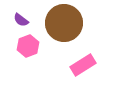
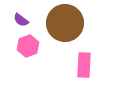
brown circle: moved 1 px right
pink rectangle: moved 1 px right; rotated 55 degrees counterclockwise
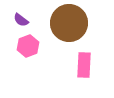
brown circle: moved 4 px right
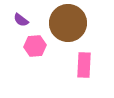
brown circle: moved 1 px left
pink hexagon: moved 7 px right; rotated 15 degrees clockwise
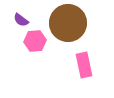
pink hexagon: moved 5 px up
pink rectangle: rotated 15 degrees counterclockwise
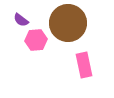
pink hexagon: moved 1 px right, 1 px up
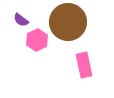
brown circle: moved 1 px up
pink hexagon: moved 1 px right; rotated 20 degrees counterclockwise
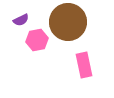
purple semicircle: rotated 63 degrees counterclockwise
pink hexagon: rotated 15 degrees clockwise
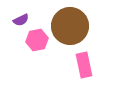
brown circle: moved 2 px right, 4 px down
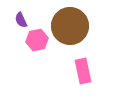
purple semicircle: rotated 91 degrees clockwise
pink rectangle: moved 1 px left, 6 px down
